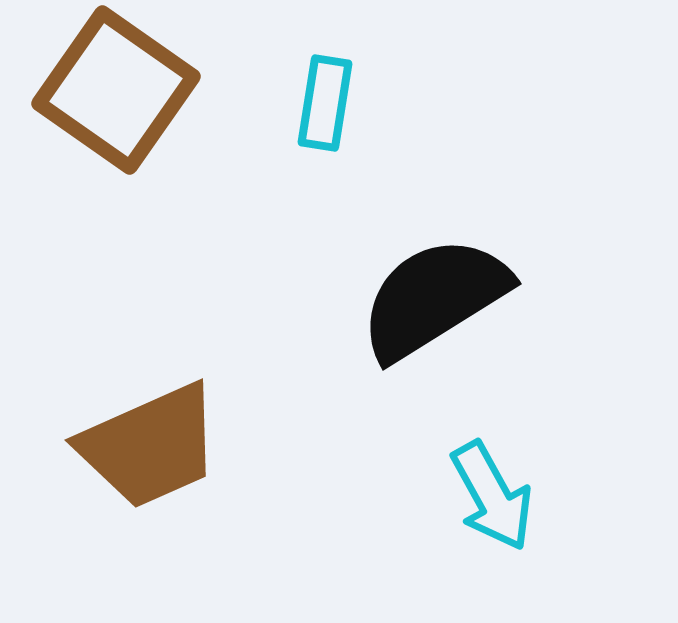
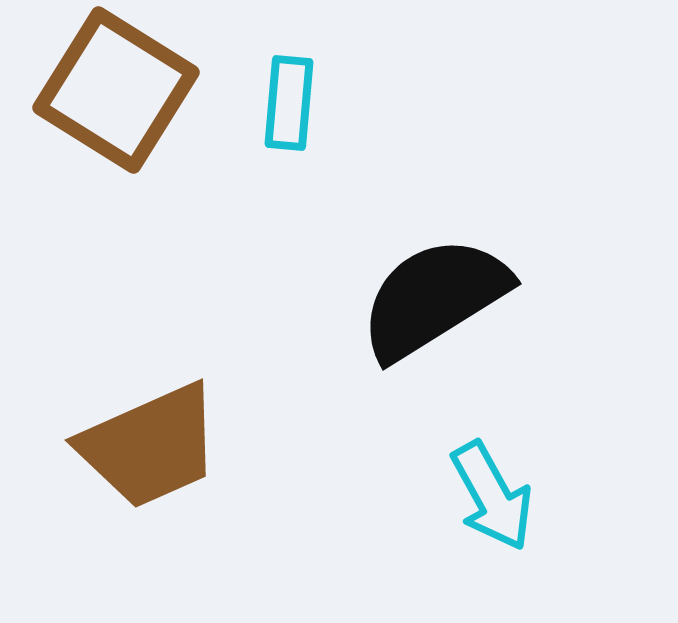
brown square: rotated 3 degrees counterclockwise
cyan rectangle: moved 36 px left; rotated 4 degrees counterclockwise
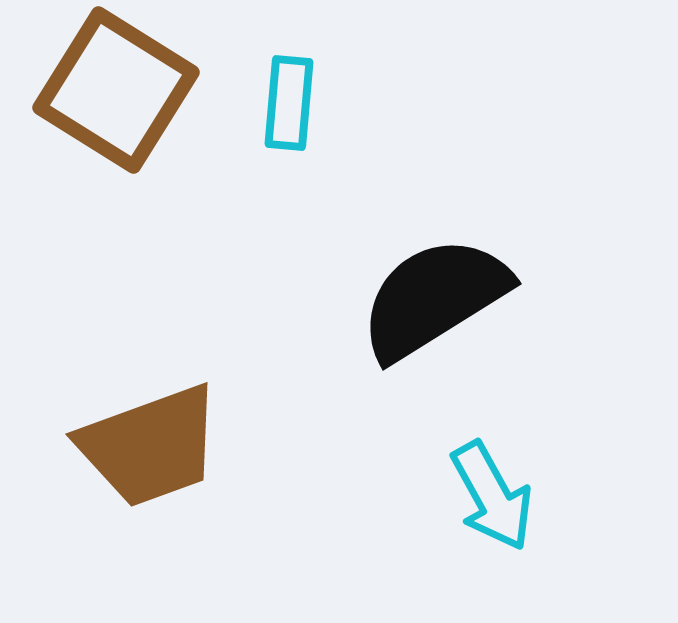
brown trapezoid: rotated 4 degrees clockwise
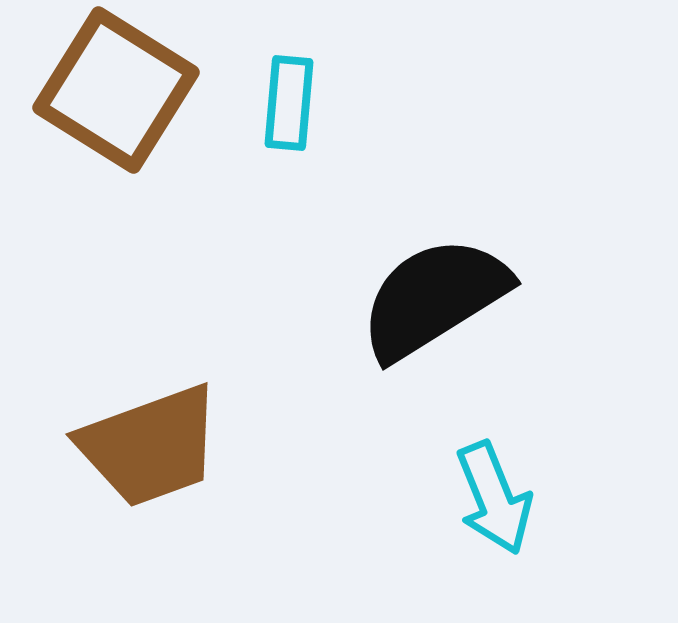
cyan arrow: moved 2 px right, 2 px down; rotated 7 degrees clockwise
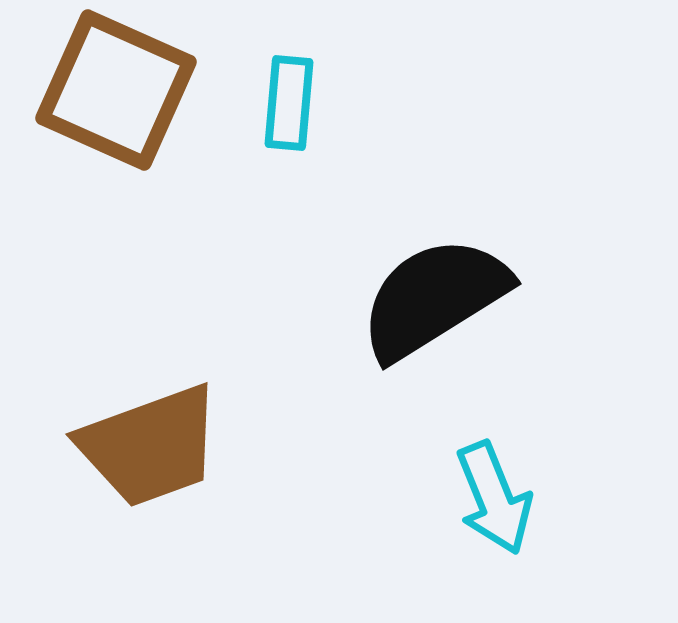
brown square: rotated 8 degrees counterclockwise
